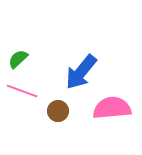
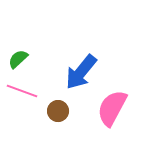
pink semicircle: rotated 57 degrees counterclockwise
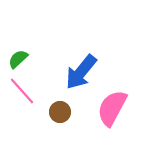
pink line: rotated 28 degrees clockwise
brown circle: moved 2 px right, 1 px down
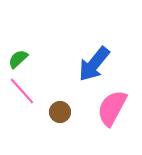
blue arrow: moved 13 px right, 8 px up
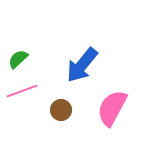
blue arrow: moved 12 px left, 1 px down
pink line: rotated 68 degrees counterclockwise
brown circle: moved 1 px right, 2 px up
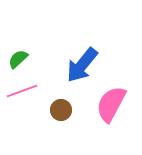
pink semicircle: moved 1 px left, 4 px up
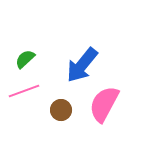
green semicircle: moved 7 px right
pink line: moved 2 px right
pink semicircle: moved 7 px left
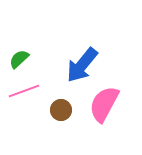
green semicircle: moved 6 px left
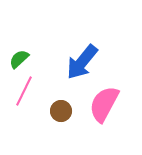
blue arrow: moved 3 px up
pink line: rotated 44 degrees counterclockwise
brown circle: moved 1 px down
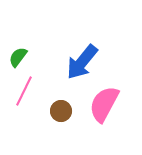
green semicircle: moved 1 px left, 2 px up; rotated 10 degrees counterclockwise
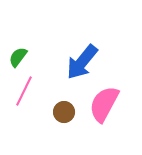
brown circle: moved 3 px right, 1 px down
